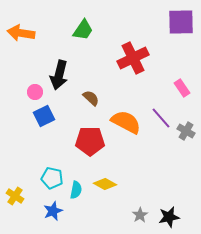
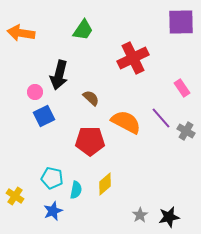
yellow diamond: rotated 70 degrees counterclockwise
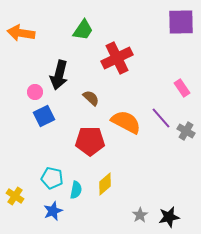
red cross: moved 16 px left
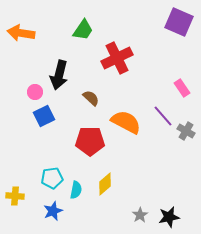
purple square: moved 2 px left; rotated 24 degrees clockwise
purple line: moved 2 px right, 2 px up
cyan pentagon: rotated 20 degrees counterclockwise
yellow cross: rotated 30 degrees counterclockwise
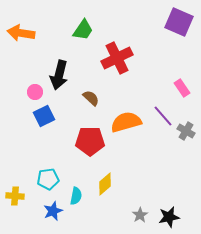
orange semicircle: rotated 44 degrees counterclockwise
cyan pentagon: moved 4 px left, 1 px down
cyan semicircle: moved 6 px down
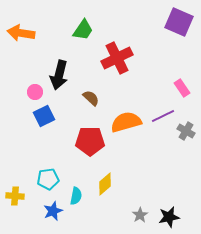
purple line: rotated 75 degrees counterclockwise
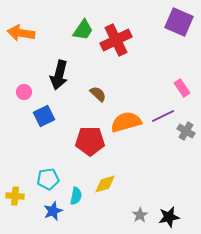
red cross: moved 1 px left, 18 px up
pink circle: moved 11 px left
brown semicircle: moved 7 px right, 4 px up
yellow diamond: rotated 25 degrees clockwise
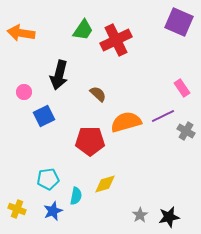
yellow cross: moved 2 px right, 13 px down; rotated 18 degrees clockwise
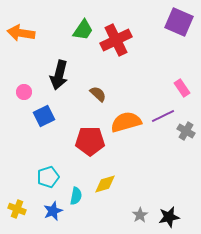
cyan pentagon: moved 2 px up; rotated 10 degrees counterclockwise
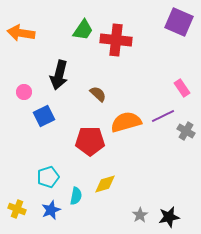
red cross: rotated 32 degrees clockwise
blue star: moved 2 px left, 1 px up
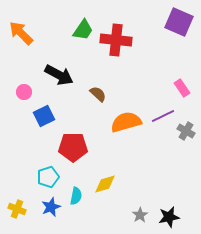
orange arrow: rotated 36 degrees clockwise
black arrow: rotated 76 degrees counterclockwise
red pentagon: moved 17 px left, 6 px down
blue star: moved 3 px up
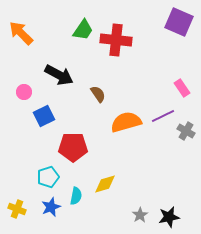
brown semicircle: rotated 12 degrees clockwise
